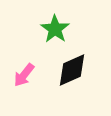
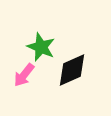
green star: moved 14 px left, 18 px down; rotated 12 degrees counterclockwise
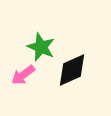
pink arrow: moved 1 px left; rotated 15 degrees clockwise
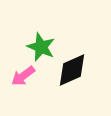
pink arrow: moved 1 px down
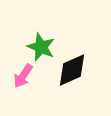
pink arrow: rotated 20 degrees counterclockwise
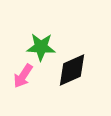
green star: rotated 20 degrees counterclockwise
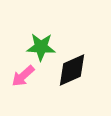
pink arrow: rotated 15 degrees clockwise
